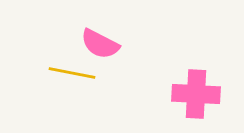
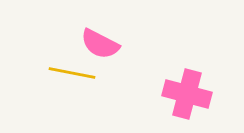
pink cross: moved 9 px left; rotated 12 degrees clockwise
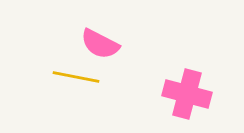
yellow line: moved 4 px right, 4 px down
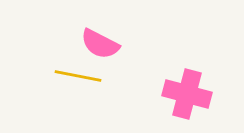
yellow line: moved 2 px right, 1 px up
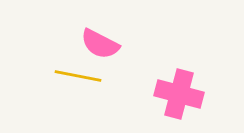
pink cross: moved 8 px left
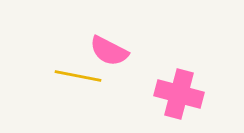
pink semicircle: moved 9 px right, 7 px down
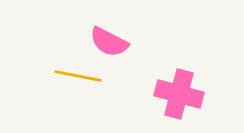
pink semicircle: moved 9 px up
